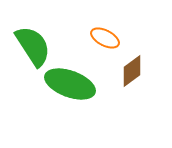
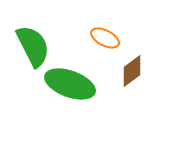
green semicircle: rotated 6 degrees clockwise
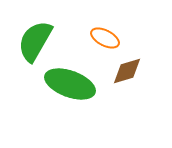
green semicircle: moved 2 px right, 5 px up; rotated 123 degrees counterclockwise
brown diamond: moved 5 px left; rotated 20 degrees clockwise
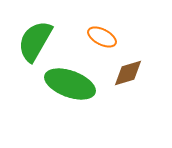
orange ellipse: moved 3 px left, 1 px up
brown diamond: moved 1 px right, 2 px down
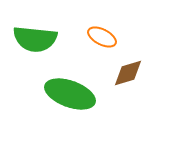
green semicircle: moved 2 px up; rotated 114 degrees counterclockwise
green ellipse: moved 10 px down
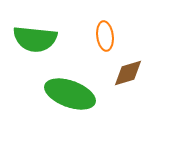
orange ellipse: moved 3 px right, 1 px up; rotated 56 degrees clockwise
